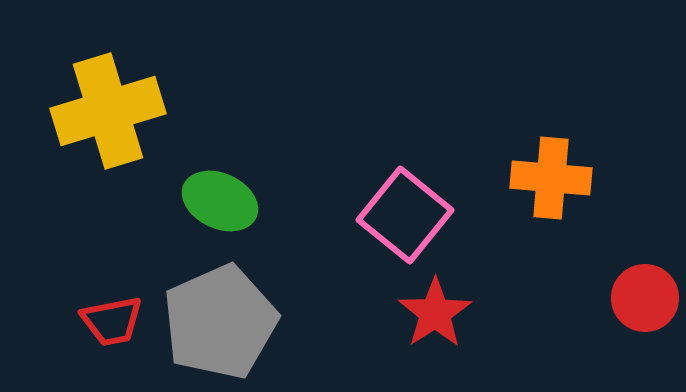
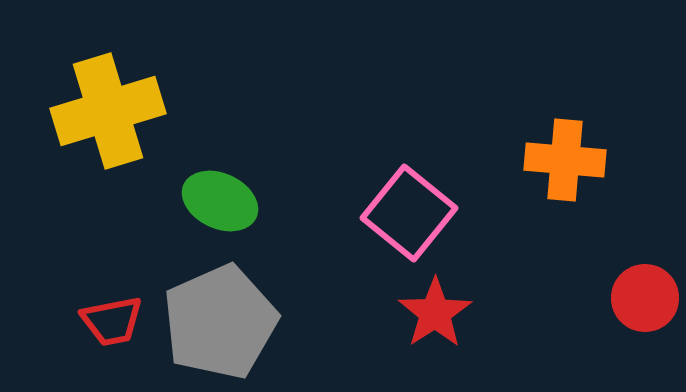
orange cross: moved 14 px right, 18 px up
pink square: moved 4 px right, 2 px up
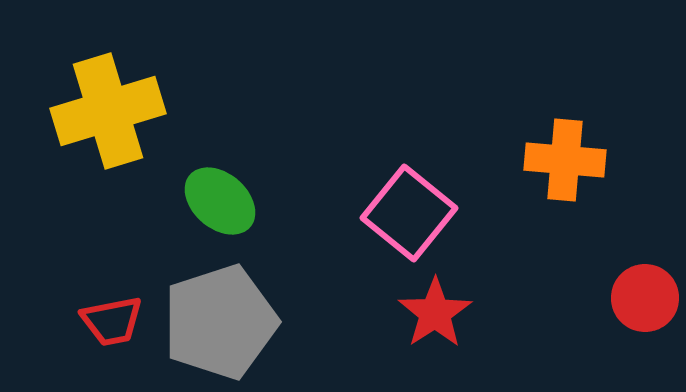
green ellipse: rotated 16 degrees clockwise
gray pentagon: rotated 6 degrees clockwise
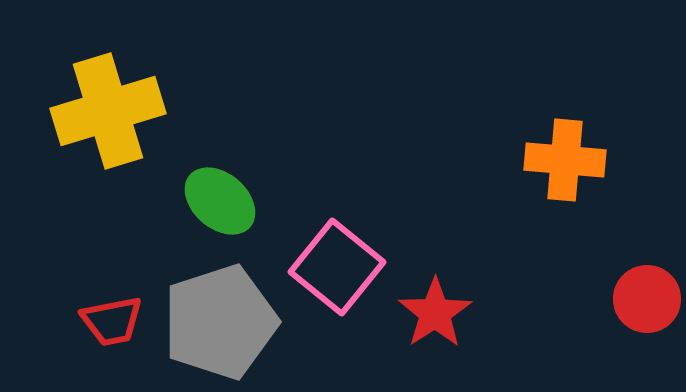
pink square: moved 72 px left, 54 px down
red circle: moved 2 px right, 1 px down
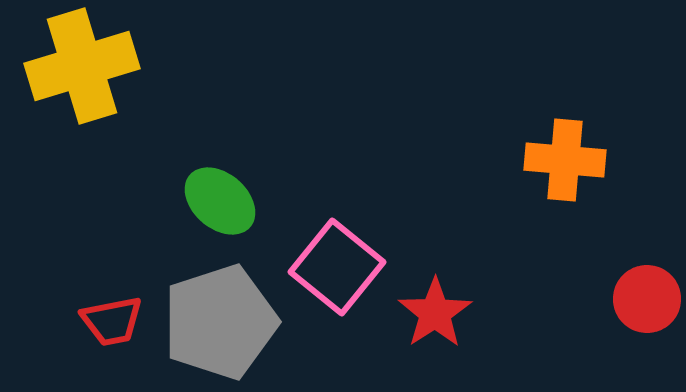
yellow cross: moved 26 px left, 45 px up
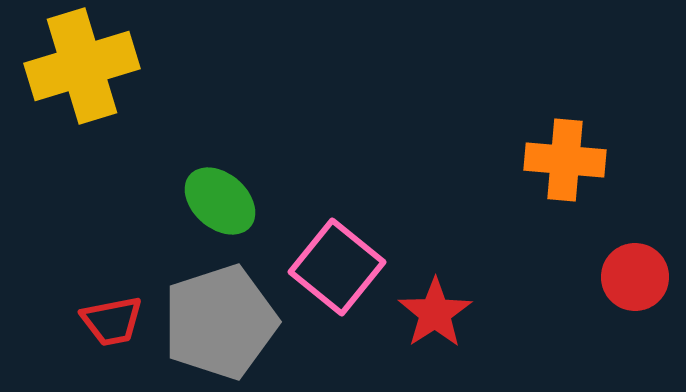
red circle: moved 12 px left, 22 px up
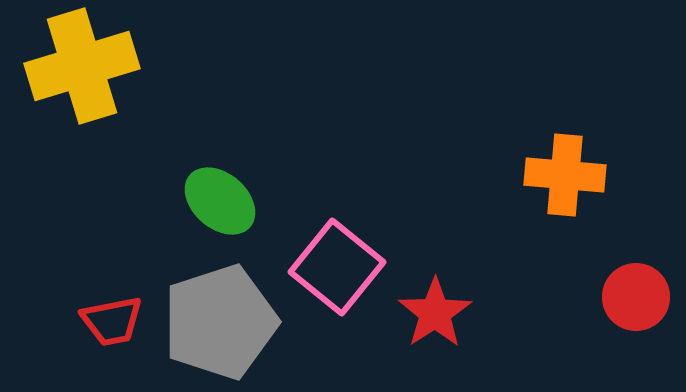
orange cross: moved 15 px down
red circle: moved 1 px right, 20 px down
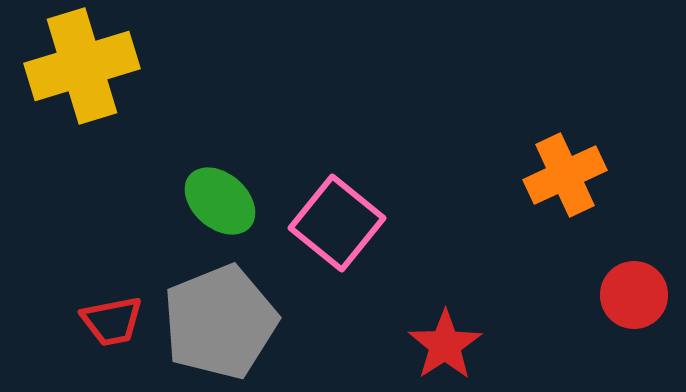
orange cross: rotated 30 degrees counterclockwise
pink square: moved 44 px up
red circle: moved 2 px left, 2 px up
red star: moved 10 px right, 32 px down
gray pentagon: rotated 4 degrees counterclockwise
